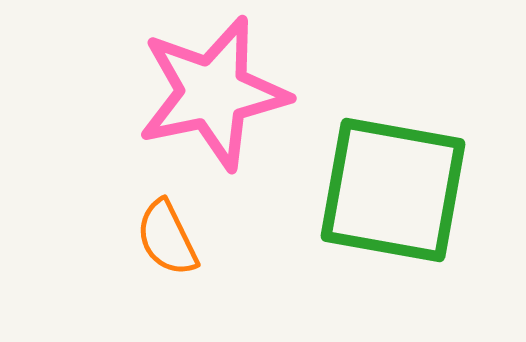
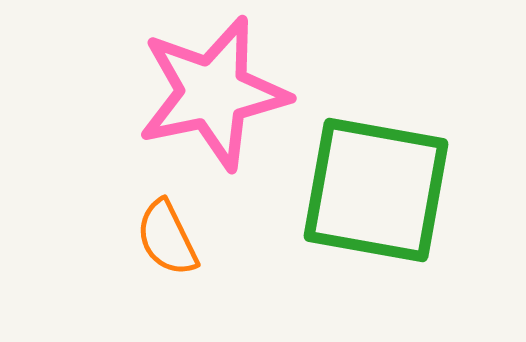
green square: moved 17 px left
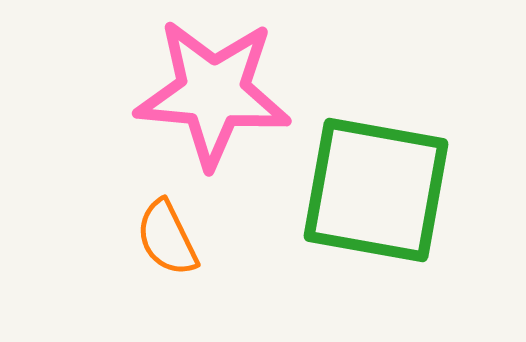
pink star: rotated 17 degrees clockwise
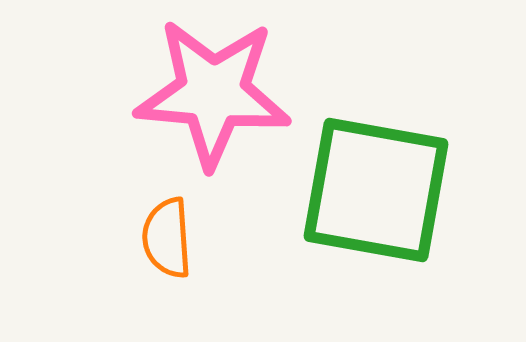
orange semicircle: rotated 22 degrees clockwise
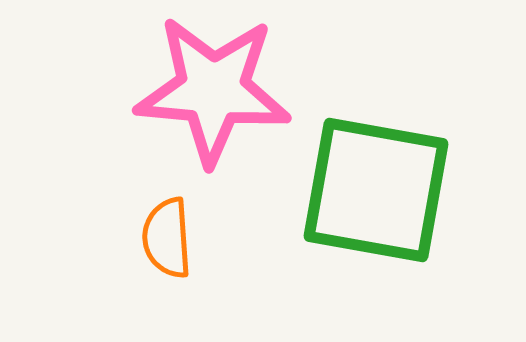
pink star: moved 3 px up
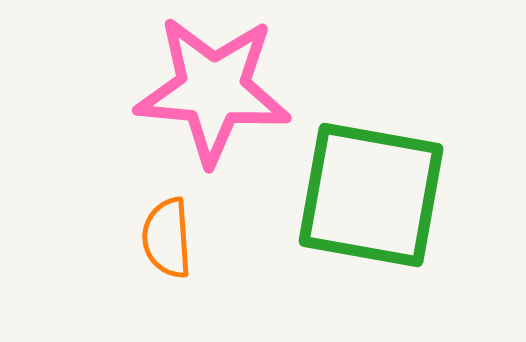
green square: moved 5 px left, 5 px down
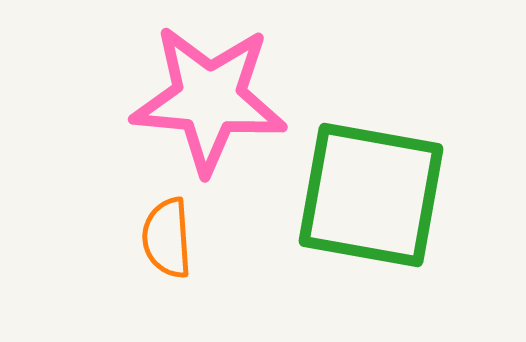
pink star: moved 4 px left, 9 px down
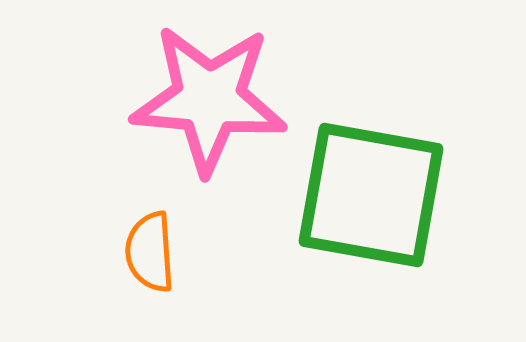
orange semicircle: moved 17 px left, 14 px down
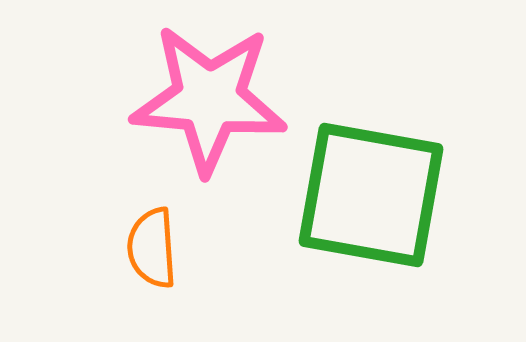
orange semicircle: moved 2 px right, 4 px up
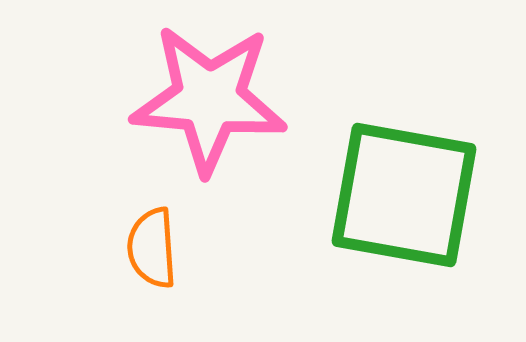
green square: moved 33 px right
